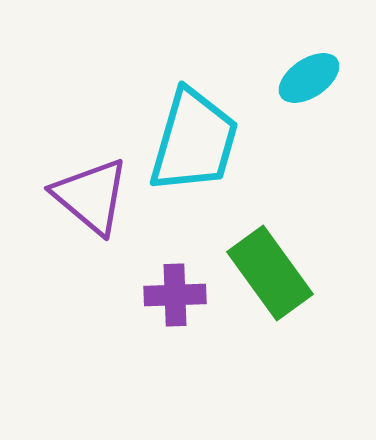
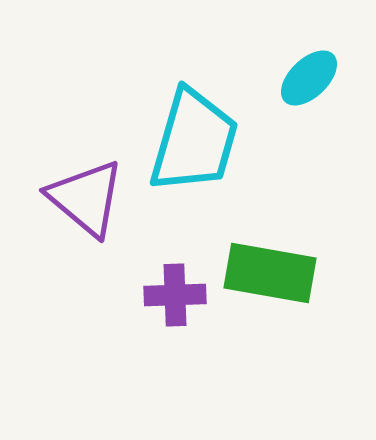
cyan ellipse: rotated 10 degrees counterclockwise
purple triangle: moved 5 px left, 2 px down
green rectangle: rotated 44 degrees counterclockwise
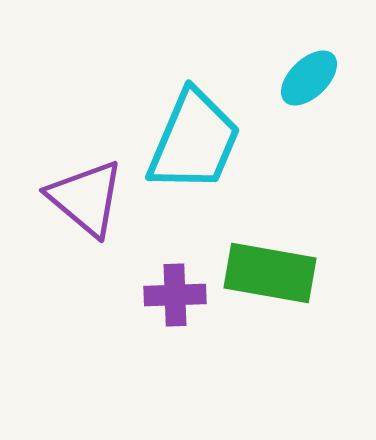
cyan trapezoid: rotated 7 degrees clockwise
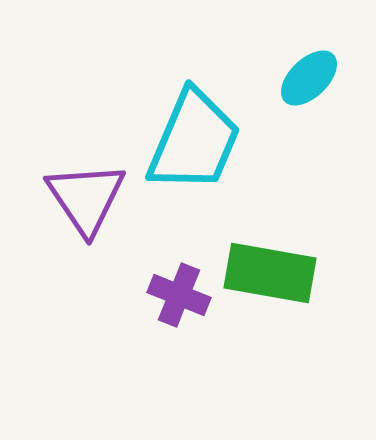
purple triangle: rotated 16 degrees clockwise
purple cross: moved 4 px right; rotated 24 degrees clockwise
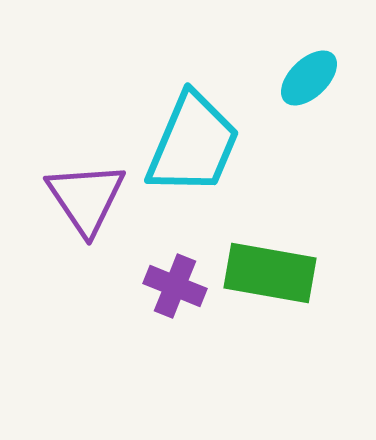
cyan trapezoid: moved 1 px left, 3 px down
purple cross: moved 4 px left, 9 px up
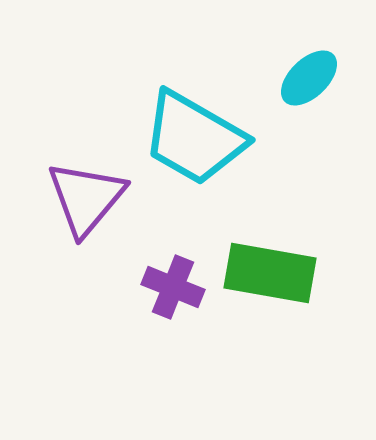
cyan trapezoid: moved 1 px right, 6 px up; rotated 97 degrees clockwise
purple triangle: rotated 14 degrees clockwise
purple cross: moved 2 px left, 1 px down
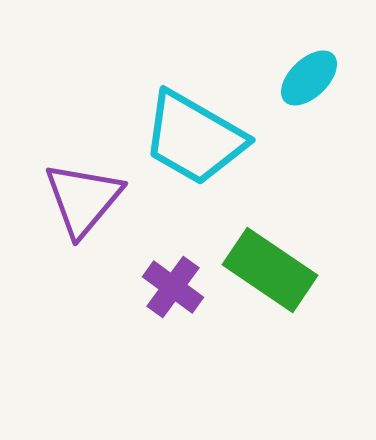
purple triangle: moved 3 px left, 1 px down
green rectangle: moved 3 px up; rotated 24 degrees clockwise
purple cross: rotated 14 degrees clockwise
